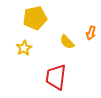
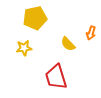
yellow semicircle: moved 1 px right, 2 px down
yellow star: rotated 21 degrees clockwise
red trapezoid: rotated 24 degrees counterclockwise
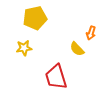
yellow semicircle: moved 9 px right, 5 px down
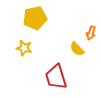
yellow star: rotated 21 degrees clockwise
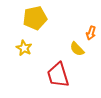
yellow star: rotated 14 degrees clockwise
red trapezoid: moved 2 px right, 2 px up
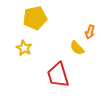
orange arrow: moved 1 px left, 1 px up
yellow semicircle: moved 1 px up
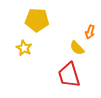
yellow pentagon: moved 2 px right, 2 px down; rotated 15 degrees clockwise
red trapezoid: moved 11 px right
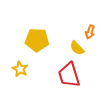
yellow pentagon: moved 20 px down
yellow star: moved 4 px left, 21 px down
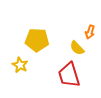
yellow star: moved 4 px up
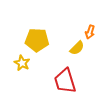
yellow semicircle: rotated 91 degrees counterclockwise
yellow star: moved 2 px right, 2 px up
red trapezoid: moved 4 px left, 6 px down
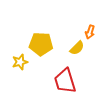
yellow pentagon: moved 4 px right, 4 px down
yellow star: moved 2 px left, 1 px up; rotated 28 degrees clockwise
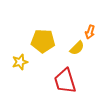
yellow pentagon: moved 2 px right, 3 px up
